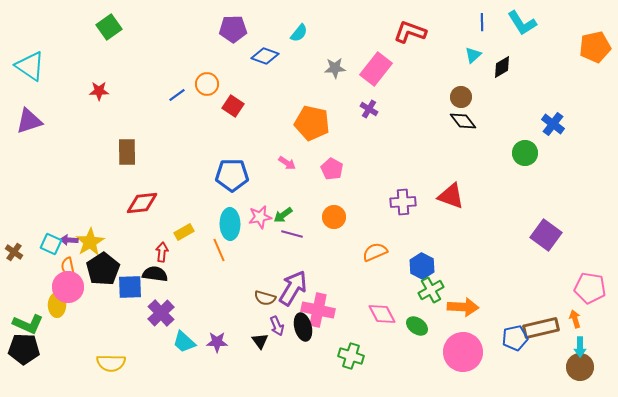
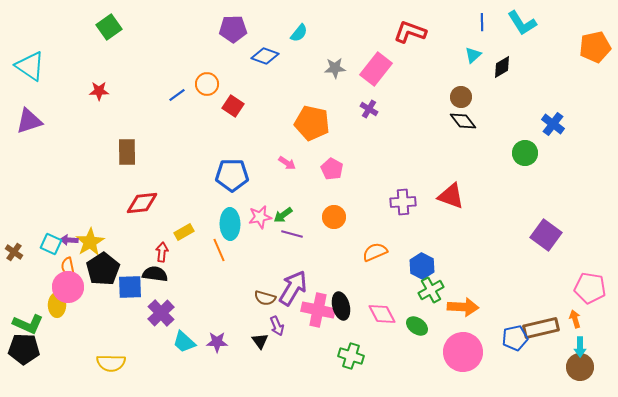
black ellipse at (303, 327): moved 38 px right, 21 px up
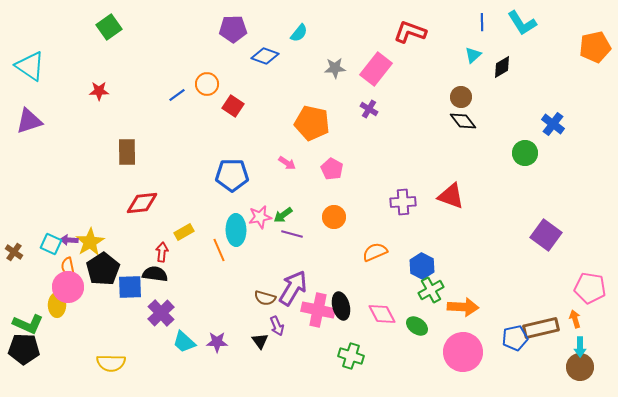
cyan ellipse at (230, 224): moved 6 px right, 6 px down
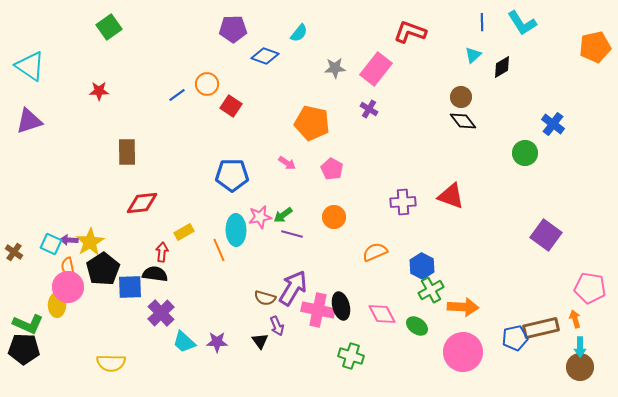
red square at (233, 106): moved 2 px left
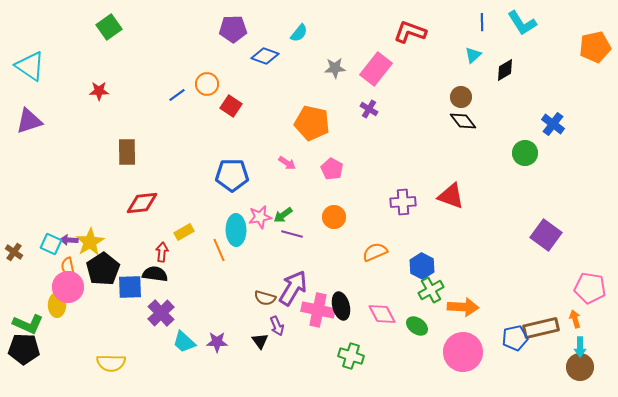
black diamond at (502, 67): moved 3 px right, 3 px down
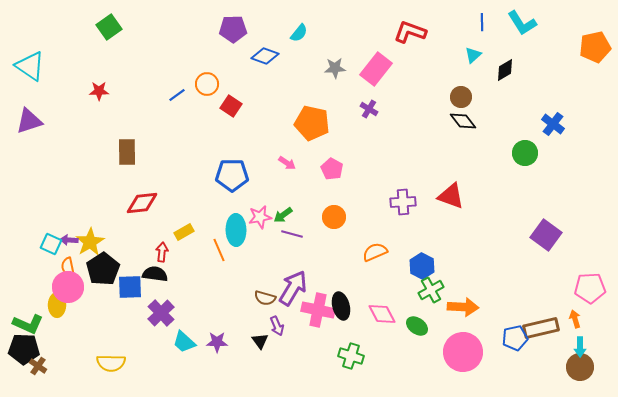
brown cross at (14, 252): moved 24 px right, 114 px down
pink pentagon at (590, 288): rotated 12 degrees counterclockwise
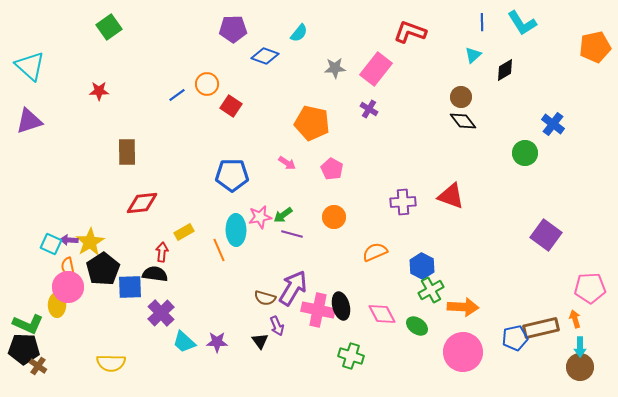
cyan triangle at (30, 66): rotated 8 degrees clockwise
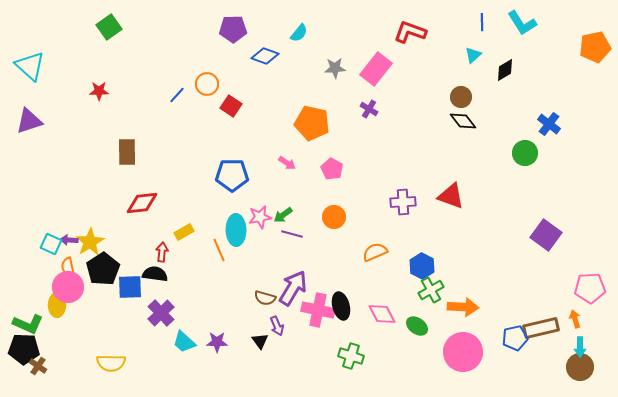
blue line at (177, 95): rotated 12 degrees counterclockwise
blue cross at (553, 124): moved 4 px left
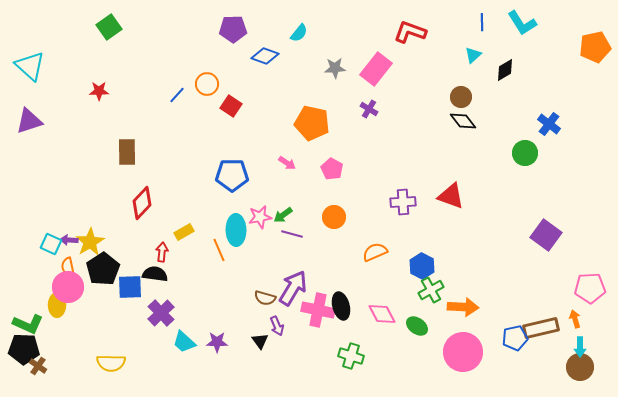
red diamond at (142, 203): rotated 40 degrees counterclockwise
